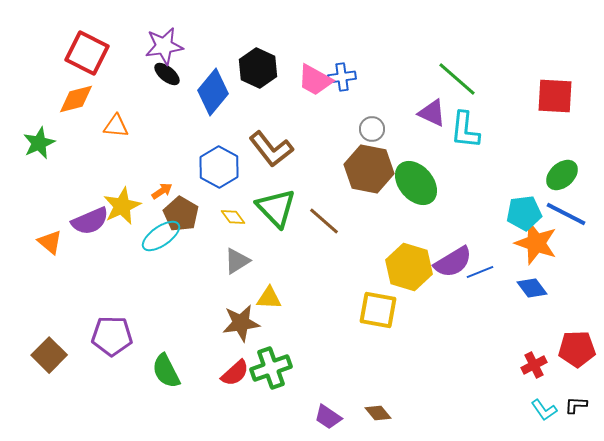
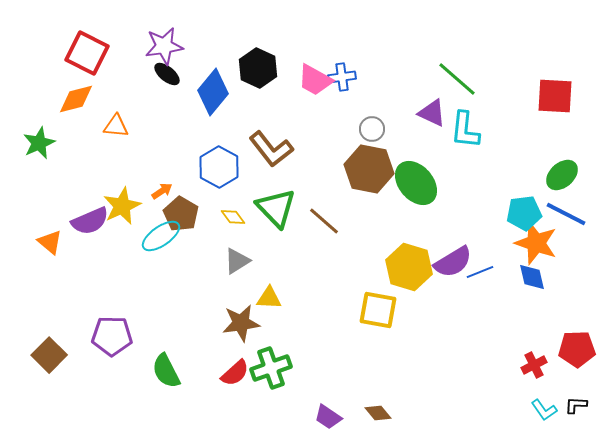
blue diamond at (532, 288): moved 11 px up; rotated 24 degrees clockwise
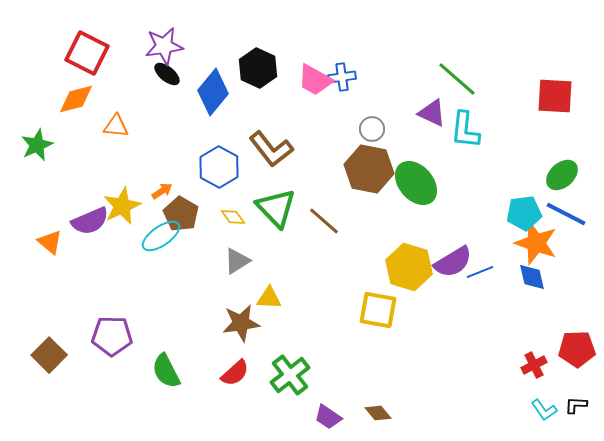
green star at (39, 143): moved 2 px left, 2 px down
green cross at (271, 368): moved 19 px right, 7 px down; rotated 18 degrees counterclockwise
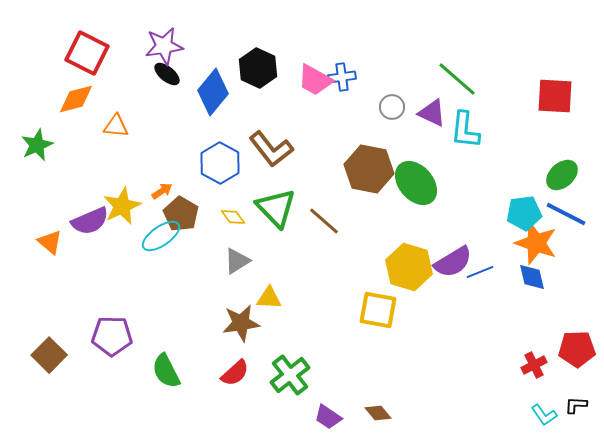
gray circle at (372, 129): moved 20 px right, 22 px up
blue hexagon at (219, 167): moved 1 px right, 4 px up
cyan L-shape at (544, 410): moved 5 px down
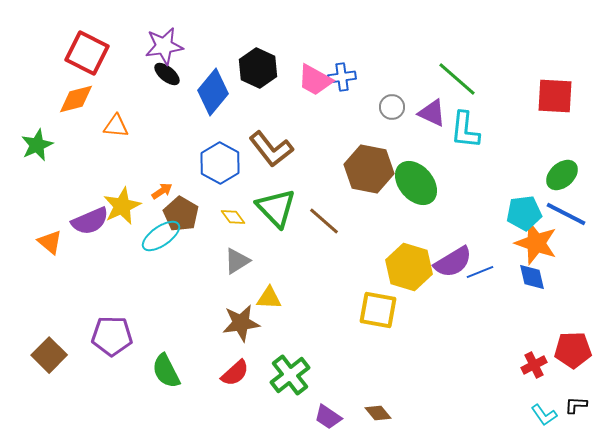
red pentagon at (577, 349): moved 4 px left, 1 px down
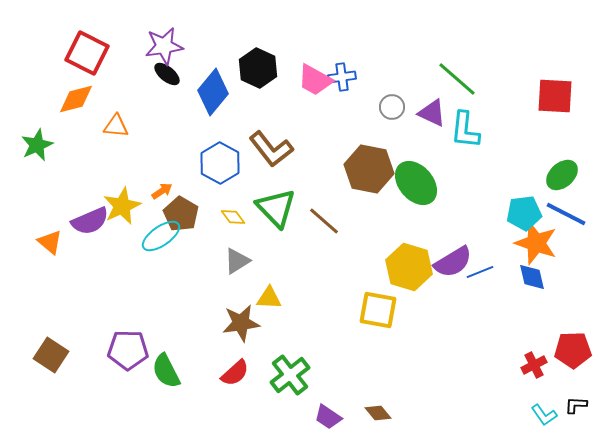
purple pentagon at (112, 336): moved 16 px right, 14 px down
brown square at (49, 355): moved 2 px right; rotated 12 degrees counterclockwise
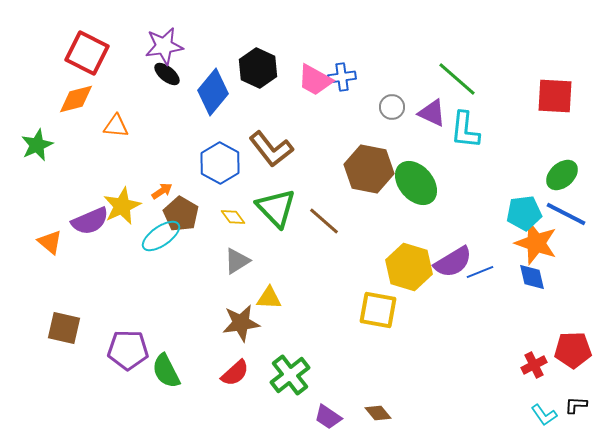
brown square at (51, 355): moved 13 px right, 27 px up; rotated 20 degrees counterclockwise
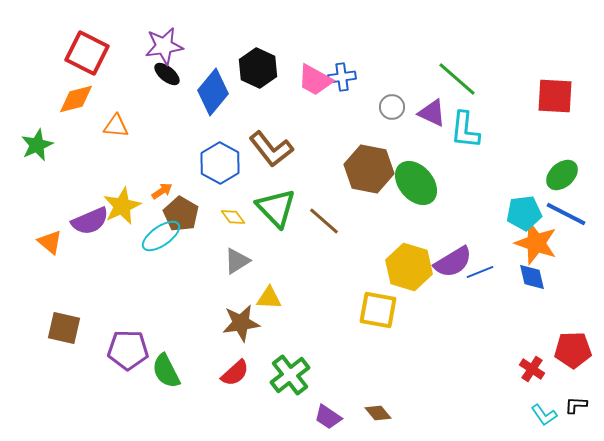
red cross at (534, 365): moved 2 px left, 4 px down; rotated 30 degrees counterclockwise
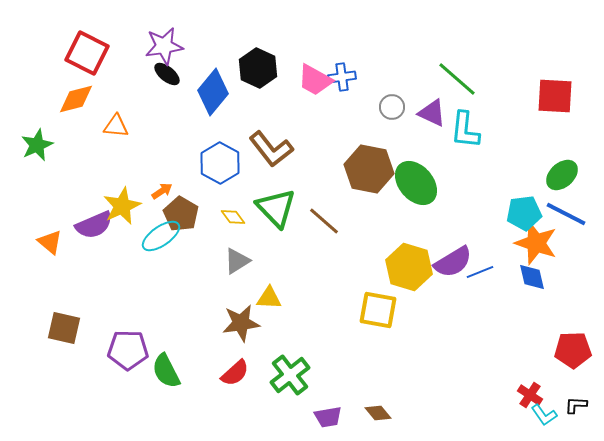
purple semicircle at (90, 221): moved 4 px right, 4 px down
red cross at (532, 369): moved 2 px left, 26 px down
purple trapezoid at (328, 417): rotated 44 degrees counterclockwise
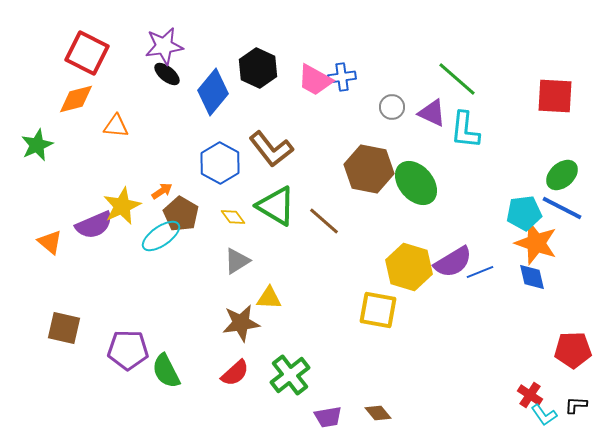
green triangle at (276, 208): moved 2 px up; rotated 15 degrees counterclockwise
blue line at (566, 214): moved 4 px left, 6 px up
